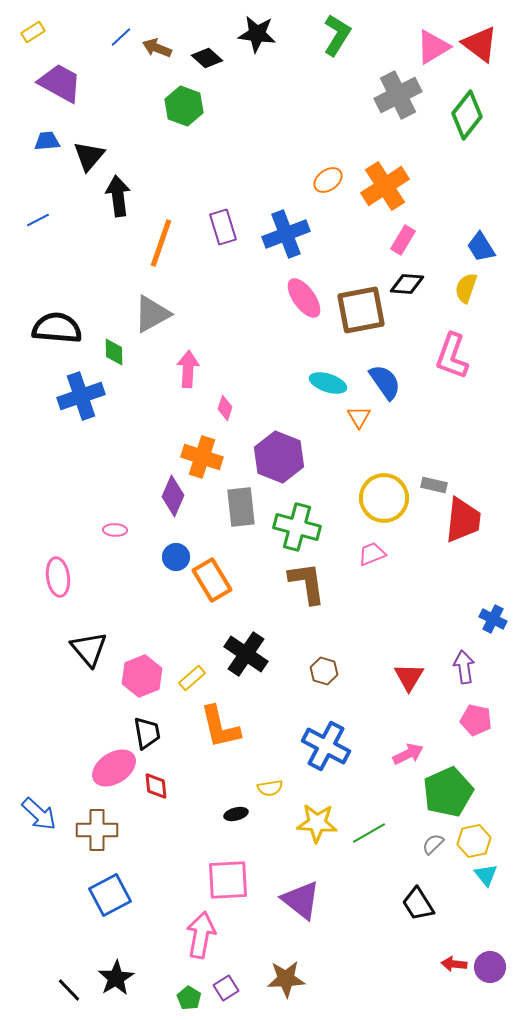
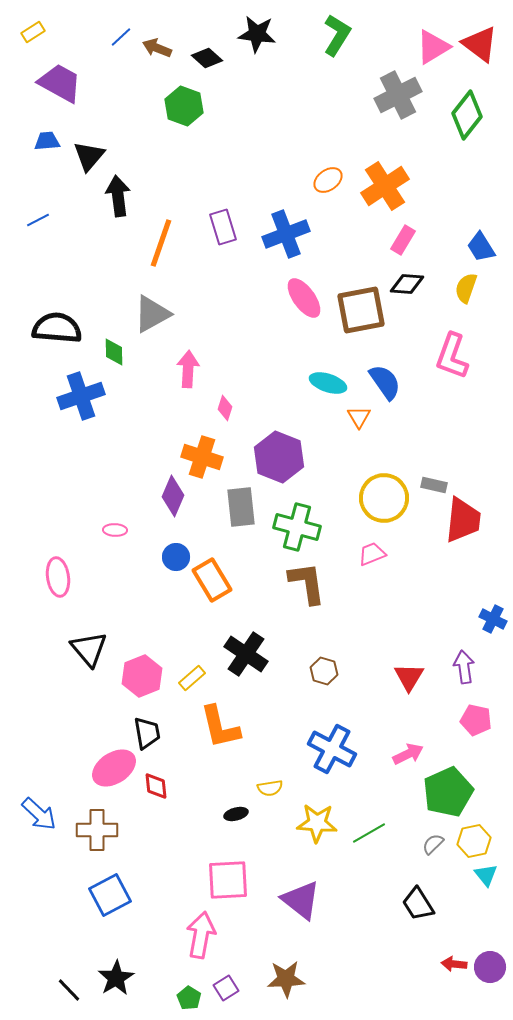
blue cross at (326, 746): moved 6 px right, 3 px down
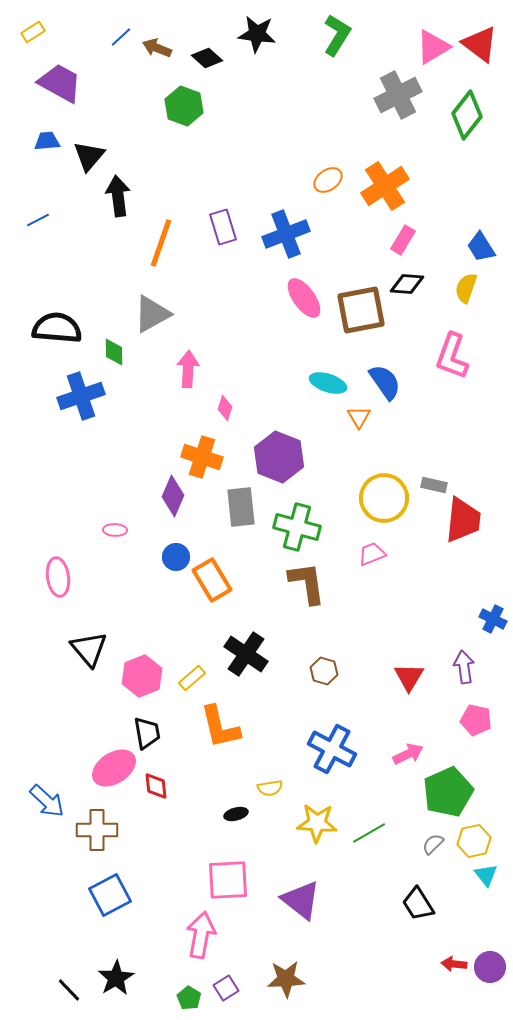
blue arrow at (39, 814): moved 8 px right, 13 px up
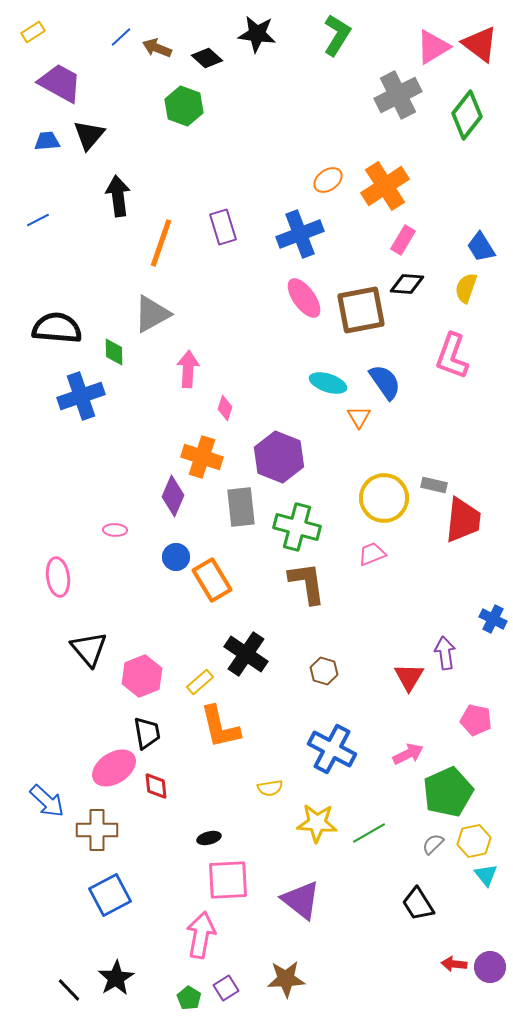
black triangle at (89, 156): moved 21 px up
blue cross at (286, 234): moved 14 px right
purple arrow at (464, 667): moved 19 px left, 14 px up
yellow rectangle at (192, 678): moved 8 px right, 4 px down
black ellipse at (236, 814): moved 27 px left, 24 px down
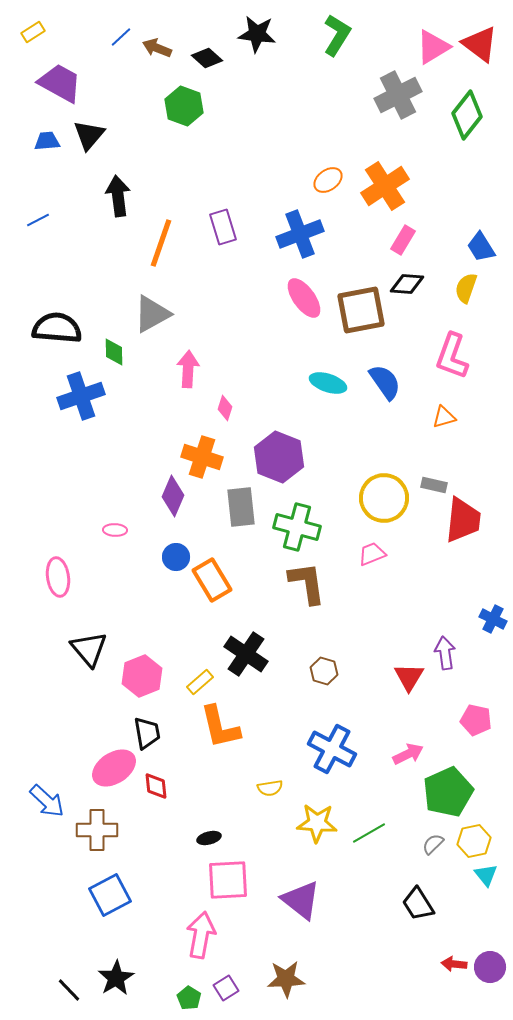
orange triangle at (359, 417): moved 85 px right; rotated 45 degrees clockwise
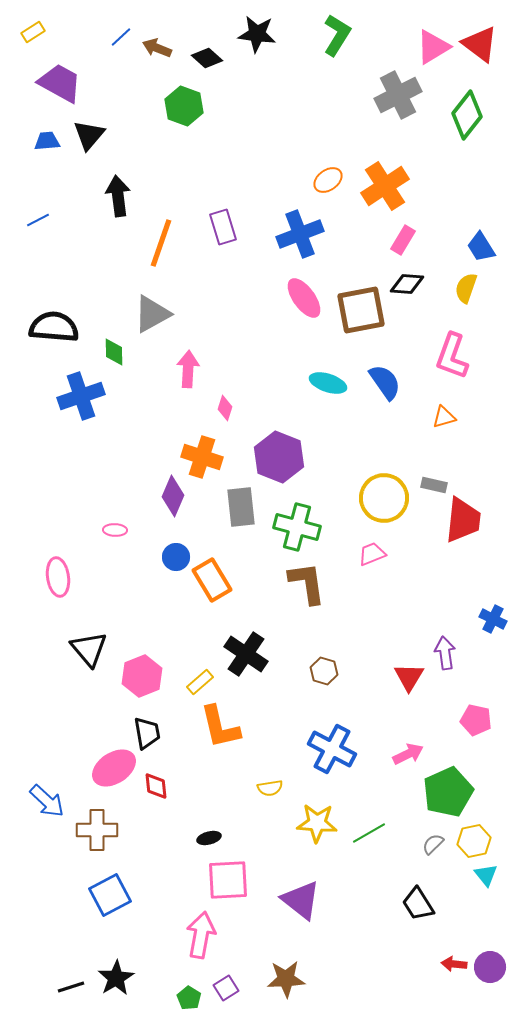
black semicircle at (57, 328): moved 3 px left, 1 px up
black line at (69, 990): moved 2 px right, 3 px up; rotated 64 degrees counterclockwise
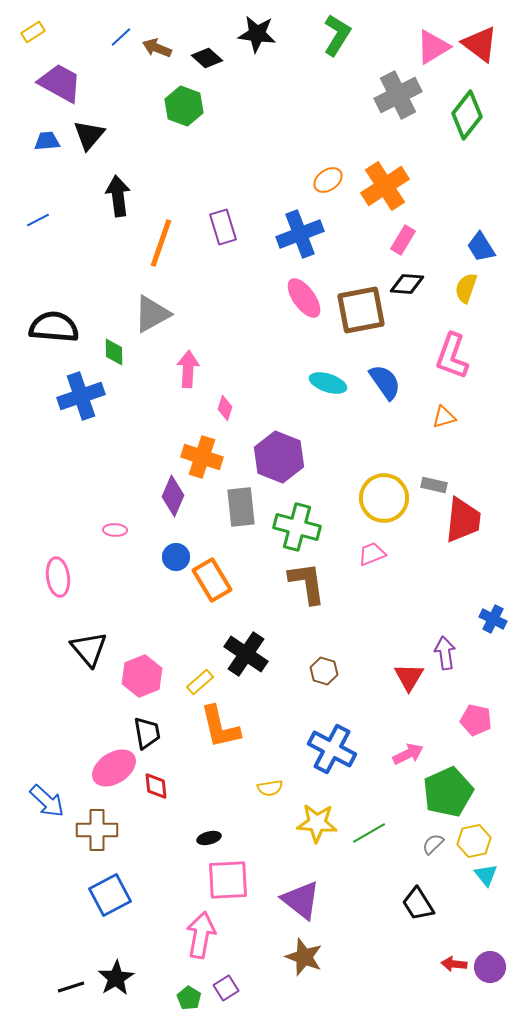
brown star at (286, 979): moved 18 px right, 22 px up; rotated 24 degrees clockwise
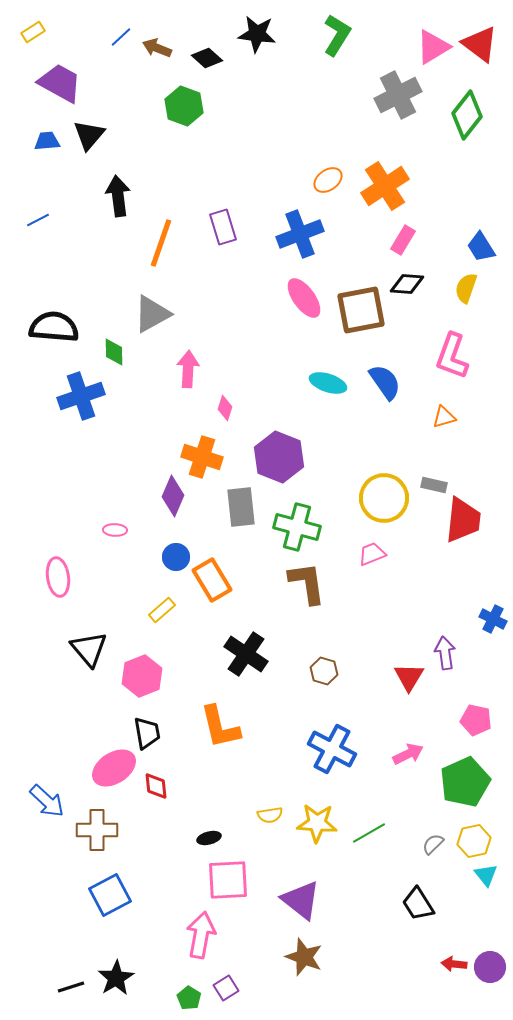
yellow rectangle at (200, 682): moved 38 px left, 72 px up
yellow semicircle at (270, 788): moved 27 px down
green pentagon at (448, 792): moved 17 px right, 10 px up
